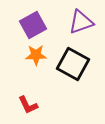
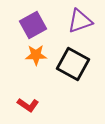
purple triangle: moved 1 px left, 1 px up
red L-shape: rotated 30 degrees counterclockwise
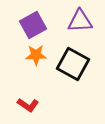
purple triangle: rotated 16 degrees clockwise
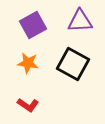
orange star: moved 8 px left, 8 px down; rotated 10 degrees clockwise
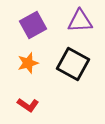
orange star: rotated 25 degrees counterclockwise
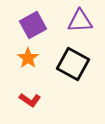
orange star: moved 5 px up; rotated 20 degrees counterclockwise
red L-shape: moved 2 px right, 5 px up
